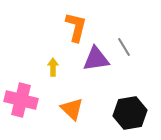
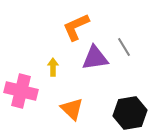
orange L-shape: rotated 128 degrees counterclockwise
purple triangle: moved 1 px left, 1 px up
pink cross: moved 9 px up
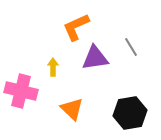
gray line: moved 7 px right
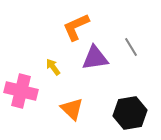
yellow arrow: rotated 36 degrees counterclockwise
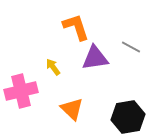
orange L-shape: rotated 96 degrees clockwise
gray line: rotated 30 degrees counterclockwise
pink cross: rotated 28 degrees counterclockwise
black hexagon: moved 2 px left, 4 px down
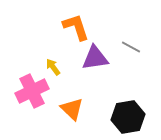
pink cross: moved 11 px right; rotated 12 degrees counterclockwise
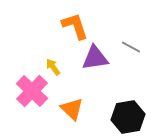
orange L-shape: moved 1 px left, 1 px up
pink cross: rotated 20 degrees counterclockwise
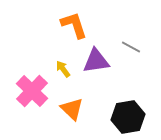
orange L-shape: moved 1 px left, 1 px up
purple triangle: moved 1 px right, 3 px down
yellow arrow: moved 10 px right, 2 px down
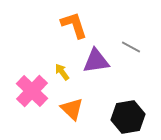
yellow arrow: moved 1 px left, 3 px down
